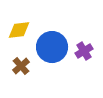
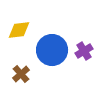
blue circle: moved 3 px down
brown cross: moved 8 px down
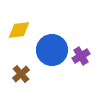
purple cross: moved 3 px left, 5 px down
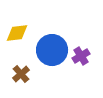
yellow diamond: moved 2 px left, 3 px down
